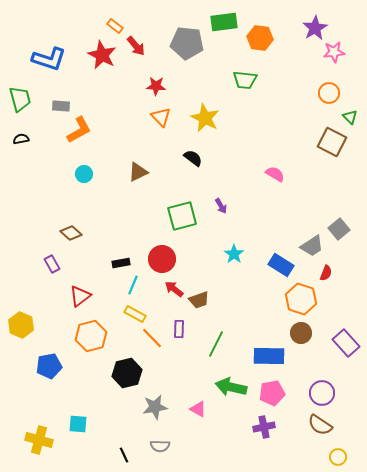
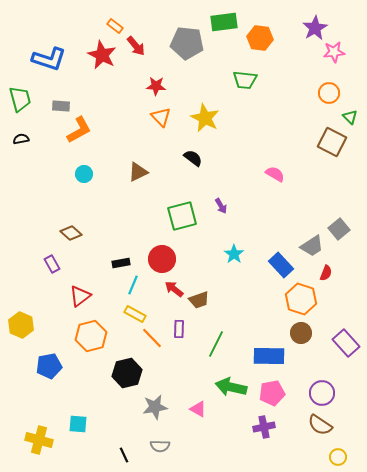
blue rectangle at (281, 265): rotated 15 degrees clockwise
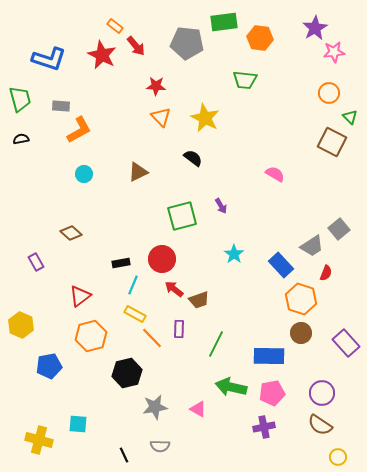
purple rectangle at (52, 264): moved 16 px left, 2 px up
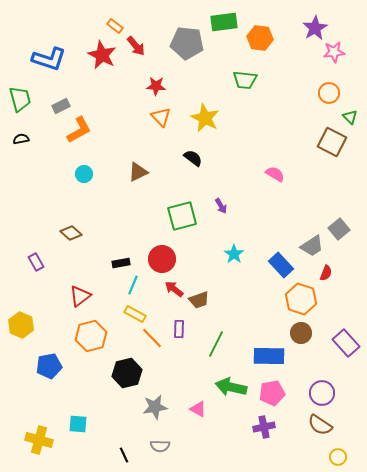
gray rectangle at (61, 106): rotated 30 degrees counterclockwise
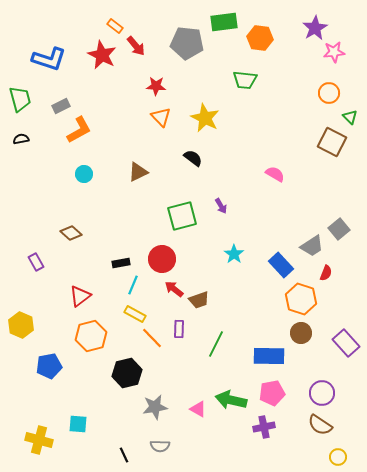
green arrow at (231, 387): moved 13 px down
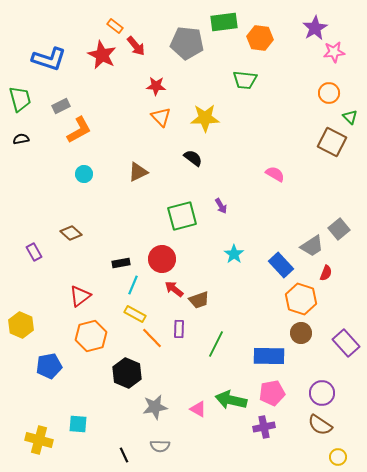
yellow star at (205, 118): rotated 28 degrees counterclockwise
purple rectangle at (36, 262): moved 2 px left, 10 px up
black hexagon at (127, 373): rotated 24 degrees counterclockwise
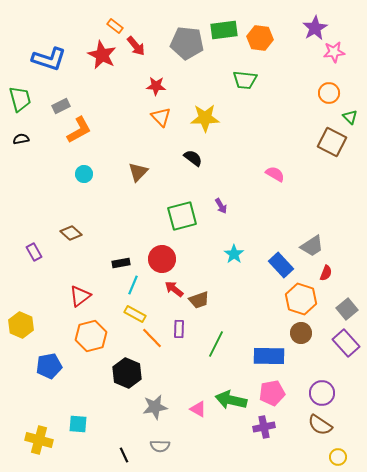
green rectangle at (224, 22): moved 8 px down
brown triangle at (138, 172): rotated 20 degrees counterclockwise
gray square at (339, 229): moved 8 px right, 80 px down
